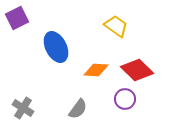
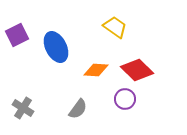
purple square: moved 17 px down
yellow trapezoid: moved 1 px left, 1 px down
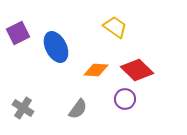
purple square: moved 1 px right, 2 px up
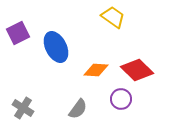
yellow trapezoid: moved 2 px left, 10 px up
purple circle: moved 4 px left
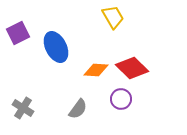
yellow trapezoid: rotated 25 degrees clockwise
red diamond: moved 5 px left, 2 px up
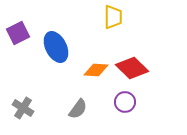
yellow trapezoid: rotated 30 degrees clockwise
purple circle: moved 4 px right, 3 px down
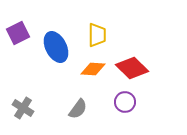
yellow trapezoid: moved 16 px left, 18 px down
orange diamond: moved 3 px left, 1 px up
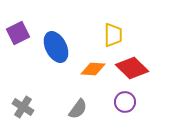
yellow trapezoid: moved 16 px right
gray cross: moved 1 px up
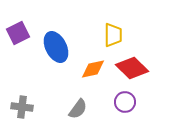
orange diamond: rotated 15 degrees counterclockwise
gray cross: moved 1 px left; rotated 25 degrees counterclockwise
